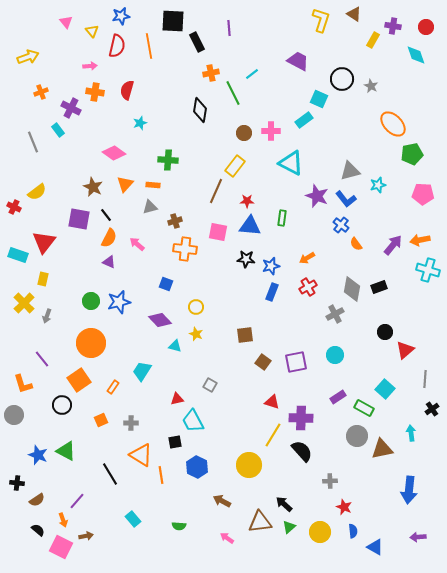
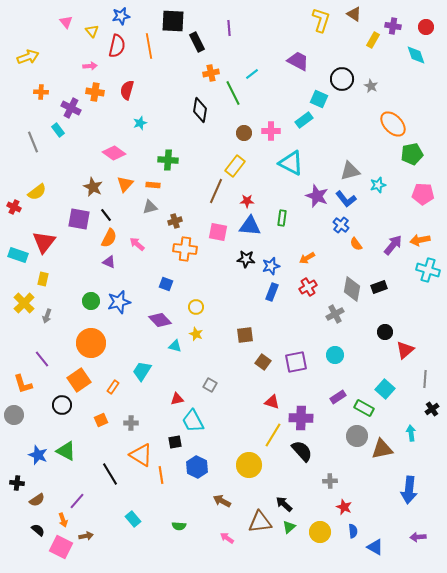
orange cross at (41, 92): rotated 24 degrees clockwise
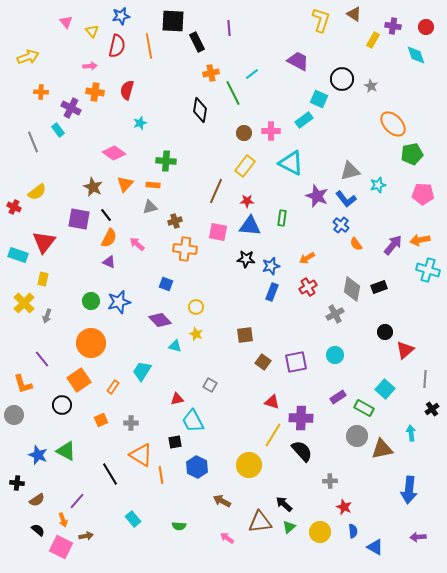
green cross at (168, 160): moved 2 px left, 1 px down
yellow rectangle at (235, 166): moved 10 px right
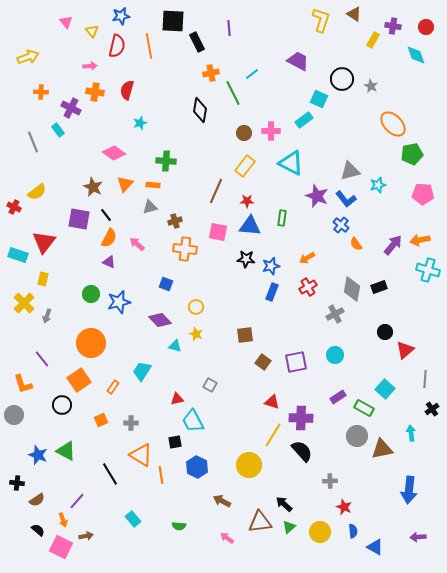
green circle at (91, 301): moved 7 px up
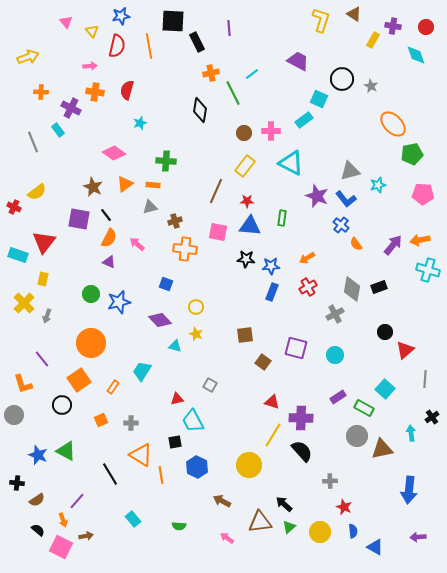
orange triangle at (125, 184): rotated 12 degrees clockwise
blue star at (271, 266): rotated 12 degrees clockwise
purple square at (296, 362): moved 14 px up; rotated 25 degrees clockwise
black cross at (432, 409): moved 8 px down
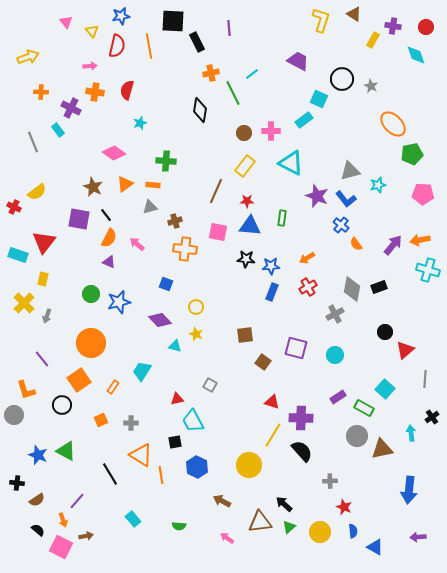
orange L-shape at (23, 384): moved 3 px right, 6 px down
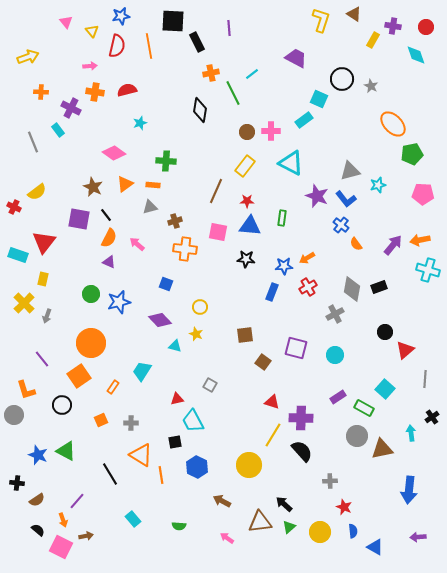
purple trapezoid at (298, 61): moved 2 px left, 3 px up
red semicircle at (127, 90): rotated 60 degrees clockwise
brown circle at (244, 133): moved 3 px right, 1 px up
blue star at (271, 266): moved 13 px right
yellow circle at (196, 307): moved 4 px right
orange square at (79, 380): moved 4 px up
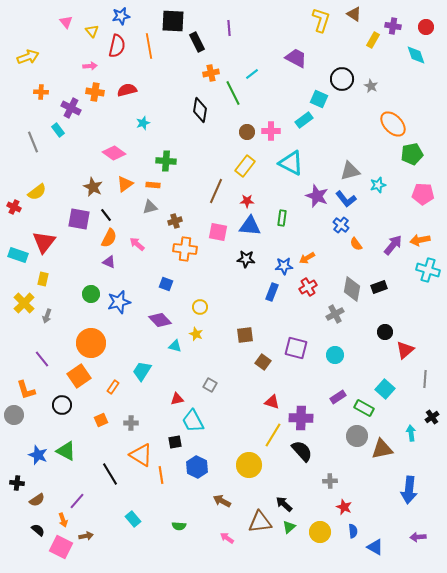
cyan star at (140, 123): moved 3 px right
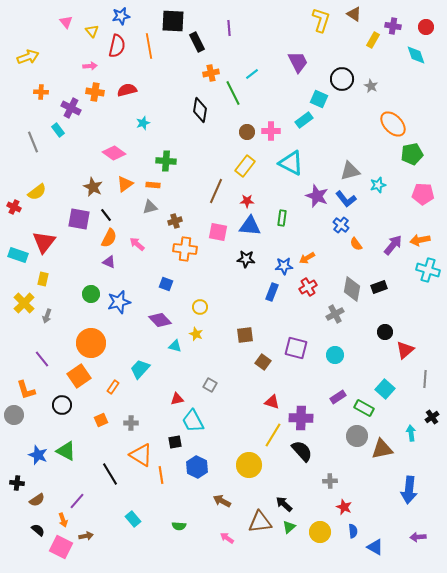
purple trapezoid at (296, 58): moved 2 px right, 4 px down; rotated 35 degrees clockwise
cyan trapezoid at (142, 371): moved 2 px left, 2 px up; rotated 10 degrees clockwise
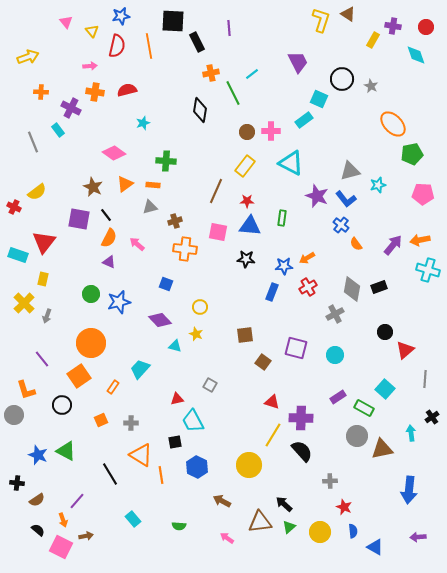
brown triangle at (354, 14): moved 6 px left
